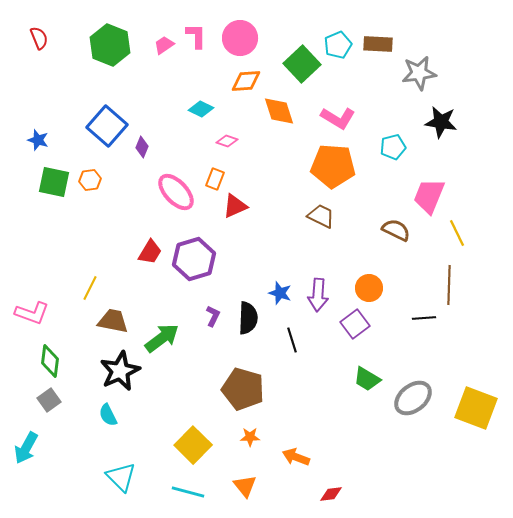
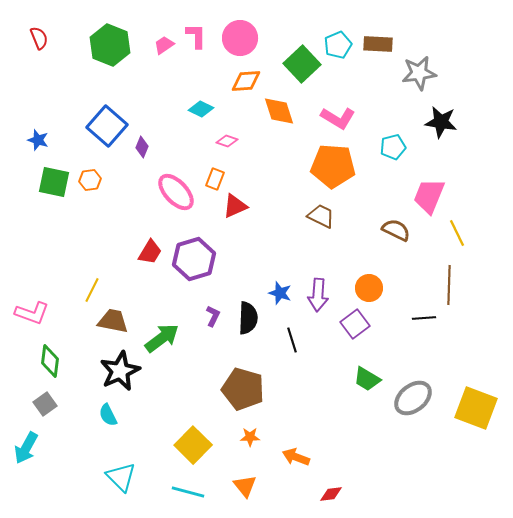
yellow line at (90, 288): moved 2 px right, 2 px down
gray square at (49, 400): moved 4 px left, 4 px down
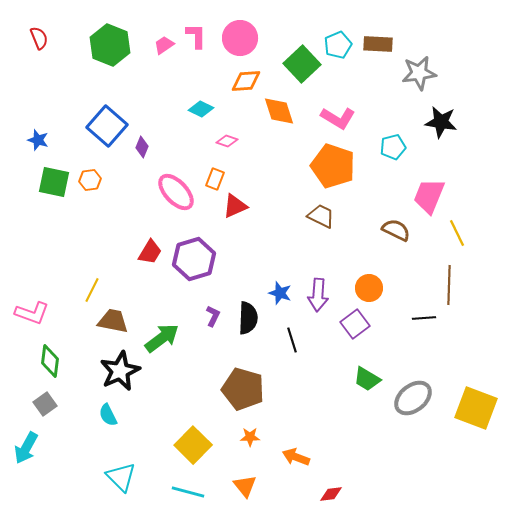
orange pentagon at (333, 166): rotated 15 degrees clockwise
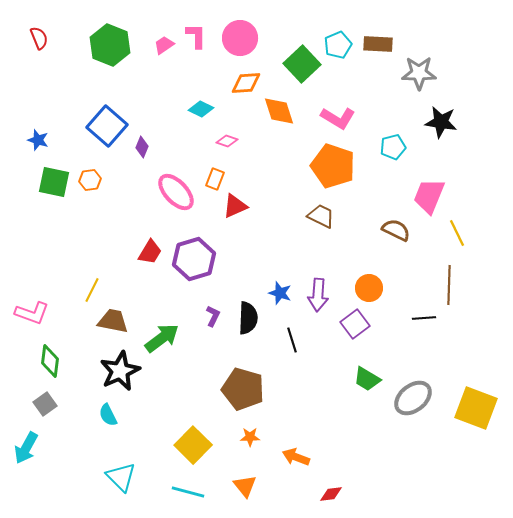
gray star at (419, 73): rotated 8 degrees clockwise
orange diamond at (246, 81): moved 2 px down
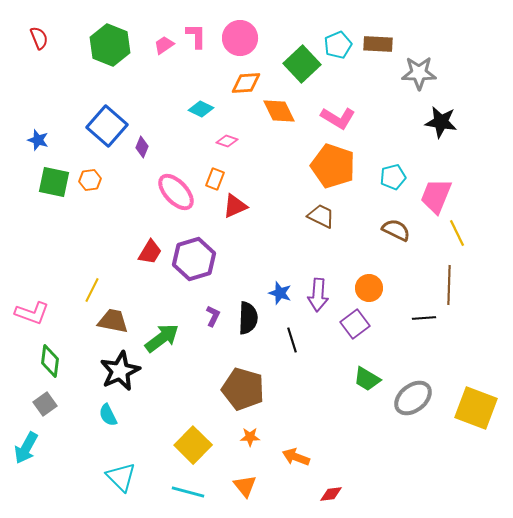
orange diamond at (279, 111): rotated 8 degrees counterclockwise
cyan pentagon at (393, 147): moved 30 px down
pink trapezoid at (429, 196): moved 7 px right
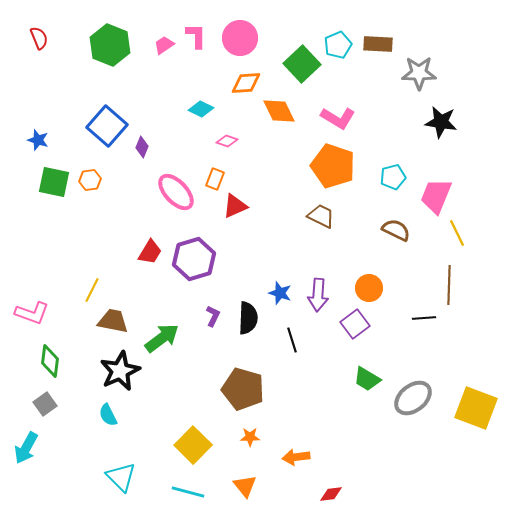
orange arrow at (296, 457): rotated 28 degrees counterclockwise
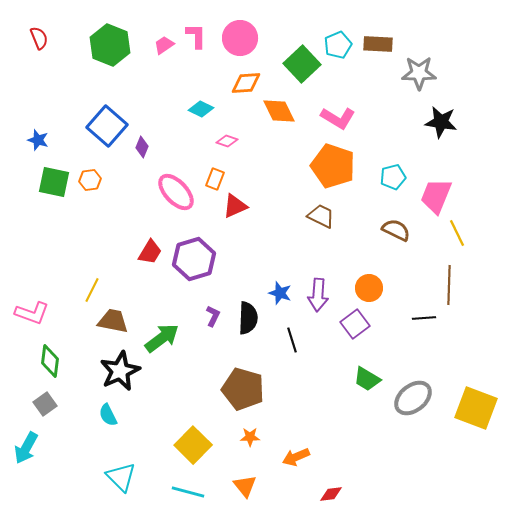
orange arrow at (296, 457): rotated 16 degrees counterclockwise
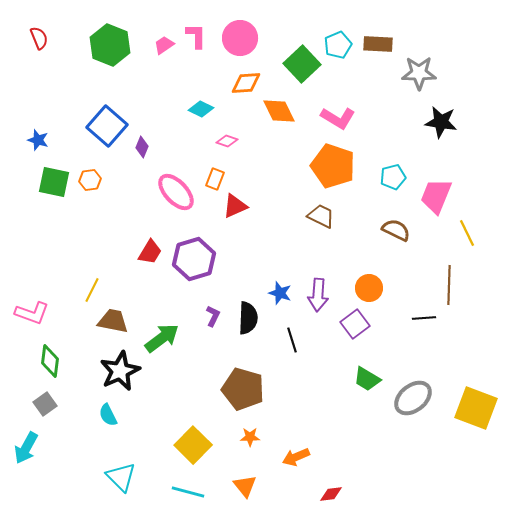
yellow line at (457, 233): moved 10 px right
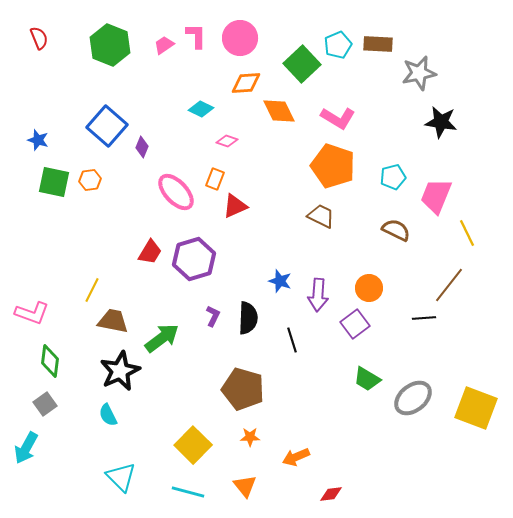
gray star at (419, 73): rotated 12 degrees counterclockwise
brown line at (449, 285): rotated 36 degrees clockwise
blue star at (280, 293): moved 12 px up
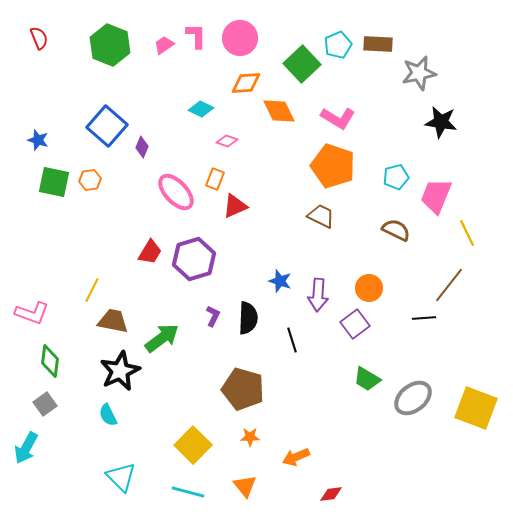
cyan pentagon at (393, 177): moved 3 px right
